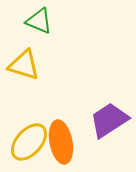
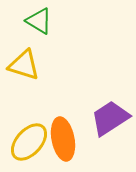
green triangle: rotated 8 degrees clockwise
purple trapezoid: moved 1 px right, 2 px up
orange ellipse: moved 2 px right, 3 px up
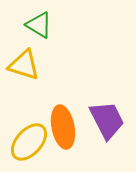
green triangle: moved 4 px down
purple trapezoid: moved 3 px left, 2 px down; rotated 96 degrees clockwise
orange ellipse: moved 12 px up
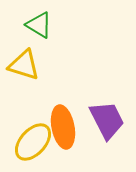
yellow ellipse: moved 4 px right
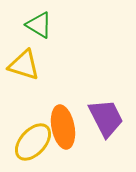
purple trapezoid: moved 1 px left, 2 px up
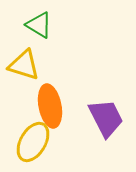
orange ellipse: moved 13 px left, 21 px up
yellow ellipse: rotated 12 degrees counterclockwise
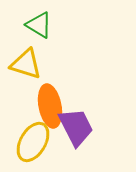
yellow triangle: moved 2 px right, 1 px up
purple trapezoid: moved 30 px left, 9 px down
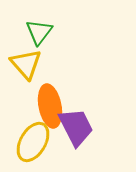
green triangle: moved 7 px down; rotated 36 degrees clockwise
yellow triangle: rotated 32 degrees clockwise
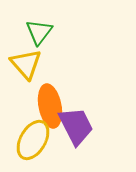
purple trapezoid: moved 1 px up
yellow ellipse: moved 2 px up
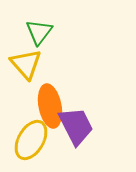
yellow ellipse: moved 2 px left
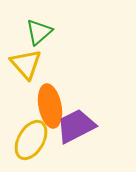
green triangle: rotated 12 degrees clockwise
purple trapezoid: rotated 90 degrees counterclockwise
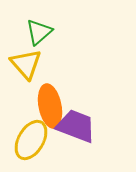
purple trapezoid: rotated 48 degrees clockwise
